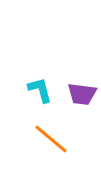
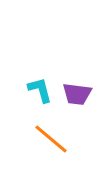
purple trapezoid: moved 5 px left
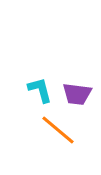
orange line: moved 7 px right, 9 px up
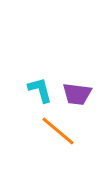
orange line: moved 1 px down
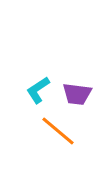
cyan L-shape: moved 2 px left; rotated 108 degrees counterclockwise
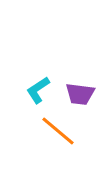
purple trapezoid: moved 3 px right
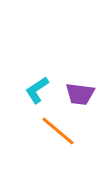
cyan L-shape: moved 1 px left
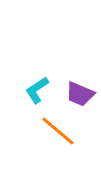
purple trapezoid: rotated 16 degrees clockwise
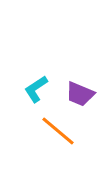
cyan L-shape: moved 1 px left, 1 px up
